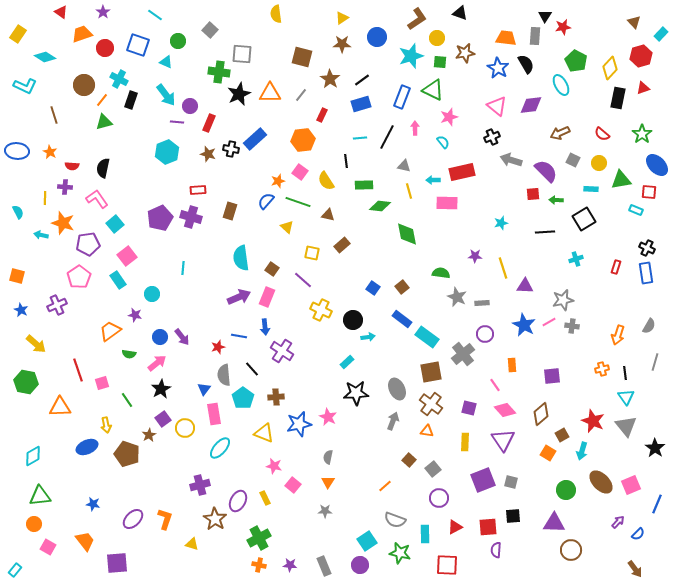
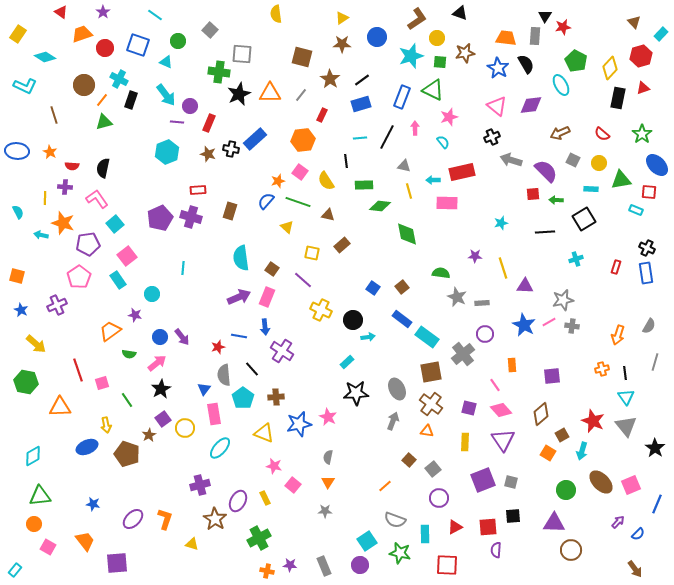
pink diamond at (505, 410): moved 4 px left
orange cross at (259, 565): moved 8 px right, 6 px down
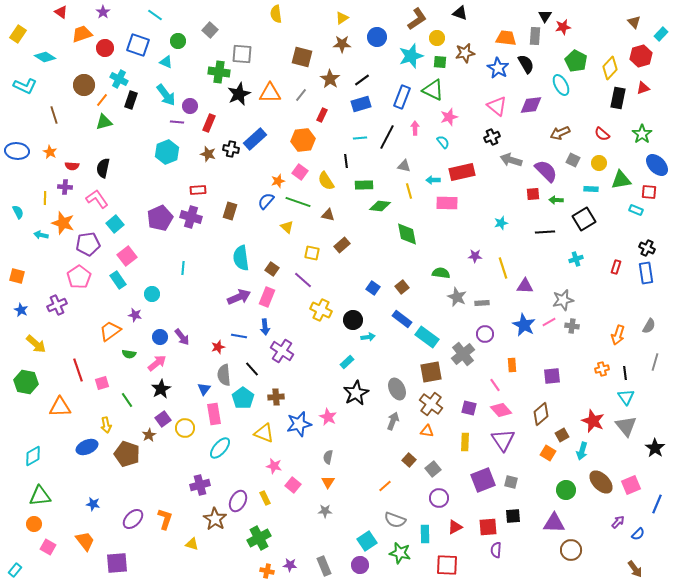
black star at (356, 393): rotated 25 degrees counterclockwise
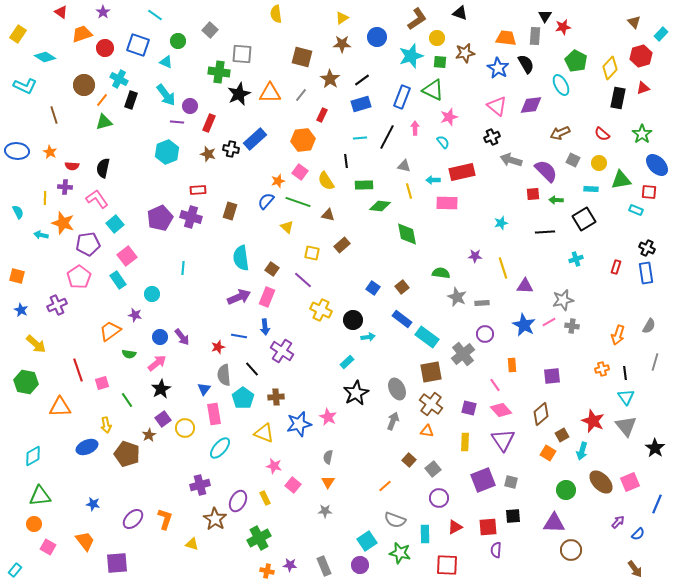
pink square at (631, 485): moved 1 px left, 3 px up
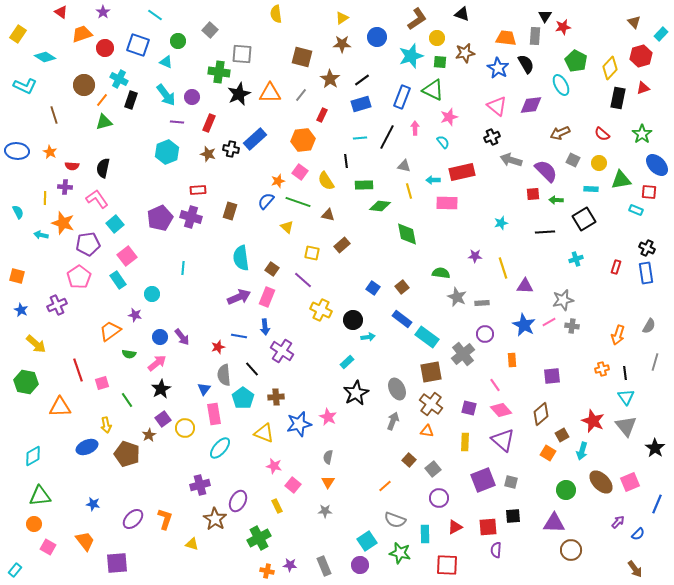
black triangle at (460, 13): moved 2 px right, 1 px down
purple circle at (190, 106): moved 2 px right, 9 px up
orange rectangle at (512, 365): moved 5 px up
purple triangle at (503, 440): rotated 15 degrees counterclockwise
yellow rectangle at (265, 498): moved 12 px right, 8 px down
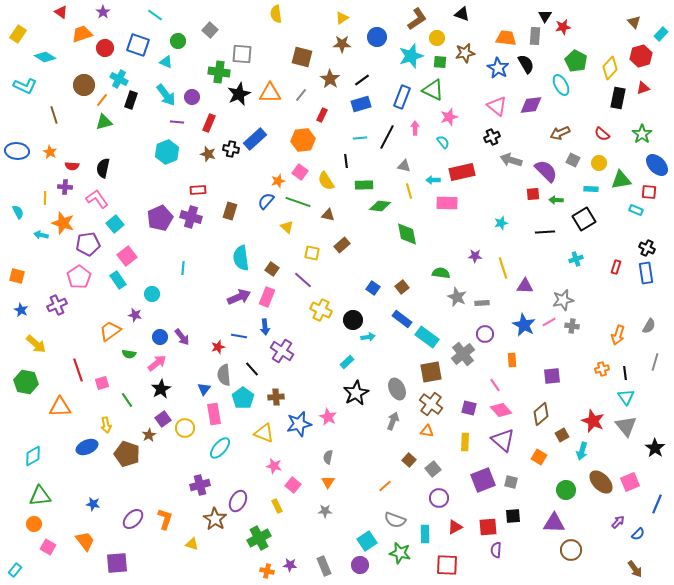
orange square at (548, 453): moved 9 px left, 4 px down
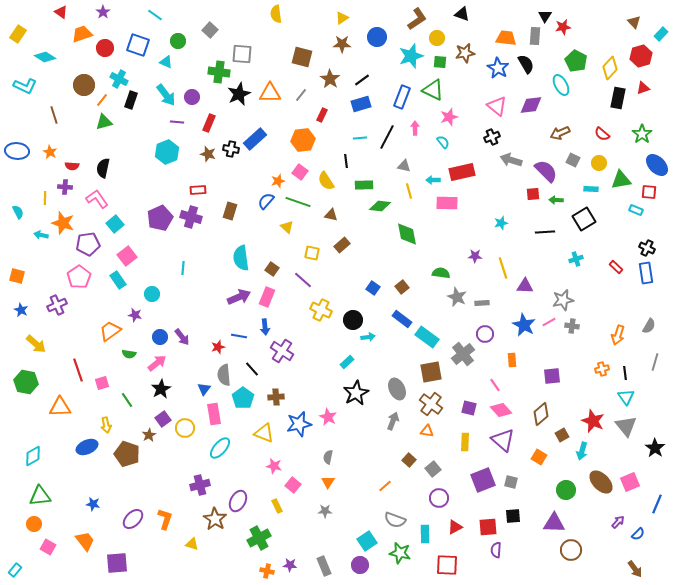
brown triangle at (328, 215): moved 3 px right
red rectangle at (616, 267): rotated 64 degrees counterclockwise
